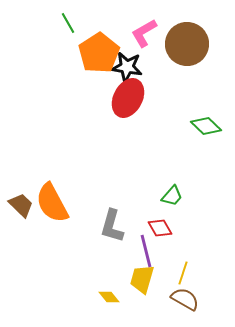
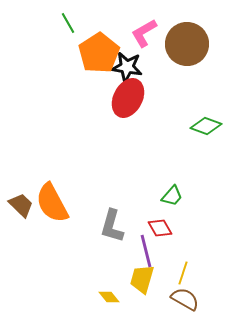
green diamond: rotated 24 degrees counterclockwise
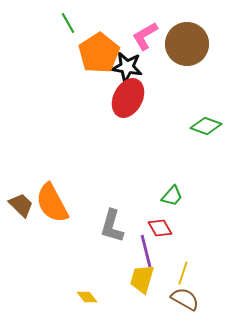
pink L-shape: moved 1 px right, 3 px down
yellow diamond: moved 22 px left
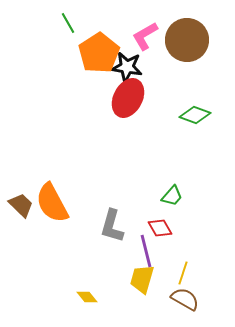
brown circle: moved 4 px up
green diamond: moved 11 px left, 11 px up
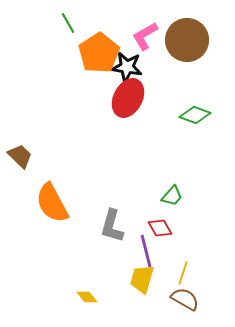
brown trapezoid: moved 1 px left, 49 px up
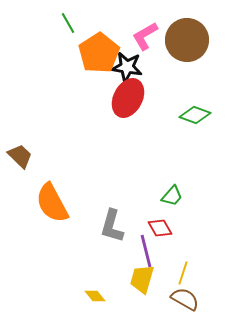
yellow diamond: moved 8 px right, 1 px up
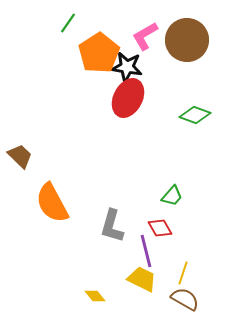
green line: rotated 65 degrees clockwise
yellow trapezoid: rotated 100 degrees clockwise
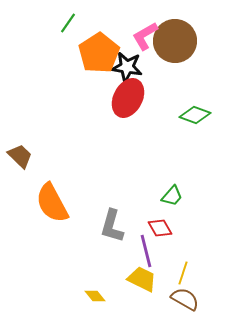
brown circle: moved 12 px left, 1 px down
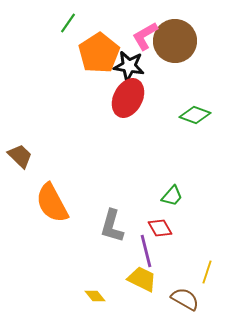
black star: moved 2 px right, 1 px up
yellow line: moved 24 px right, 1 px up
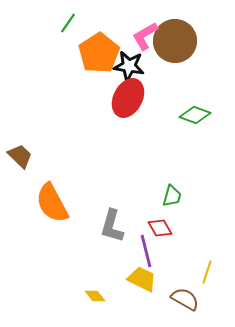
green trapezoid: rotated 25 degrees counterclockwise
